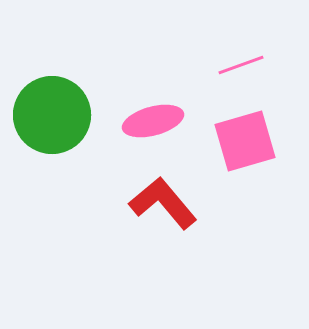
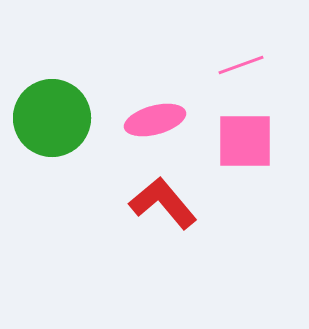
green circle: moved 3 px down
pink ellipse: moved 2 px right, 1 px up
pink square: rotated 16 degrees clockwise
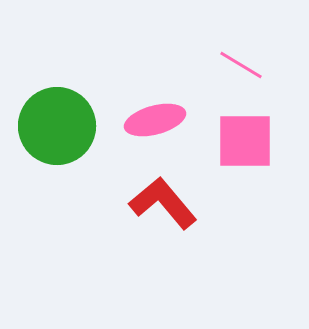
pink line: rotated 51 degrees clockwise
green circle: moved 5 px right, 8 px down
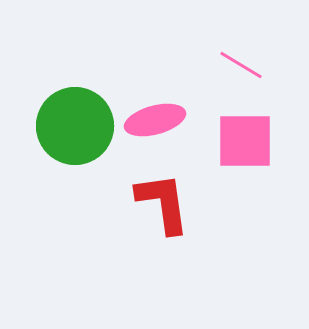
green circle: moved 18 px right
red L-shape: rotated 32 degrees clockwise
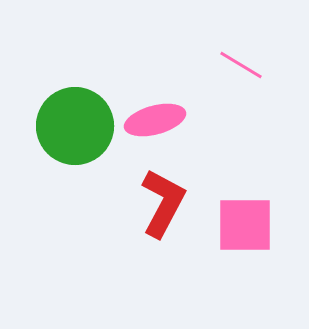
pink square: moved 84 px down
red L-shape: rotated 36 degrees clockwise
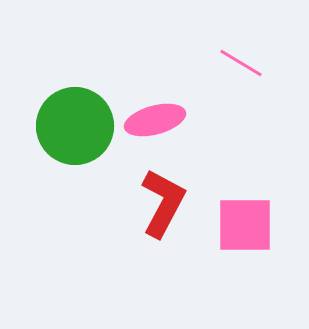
pink line: moved 2 px up
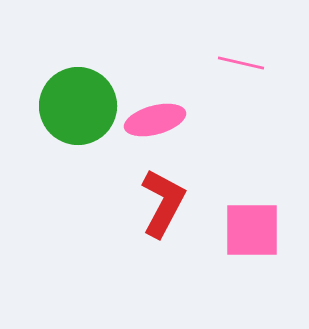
pink line: rotated 18 degrees counterclockwise
green circle: moved 3 px right, 20 px up
pink square: moved 7 px right, 5 px down
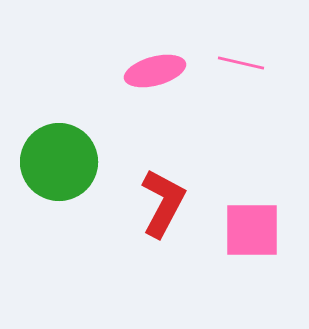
green circle: moved 19 px left, 56 px down
pink ellipse: moved 49 px up
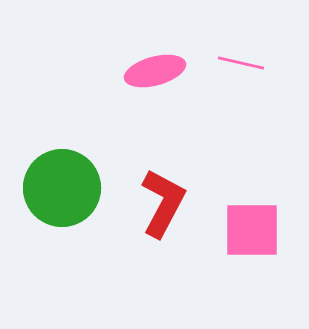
green circle: moved 3 px right, 26 px down
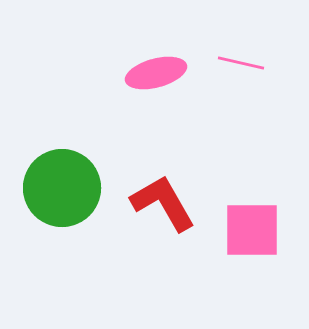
pink ellipse: moved 1 px right, 2 px down
red L-shape: rotated 58 degrees counterclockwise
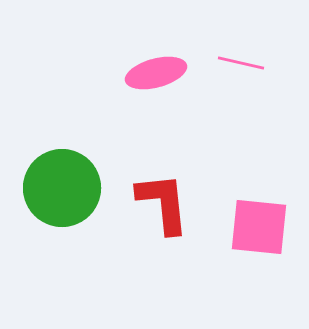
red L-shape: rotated 24 degrees clockwise
pink square: moved 7 px right, 3 px up; rotated 6 degrees clockwise
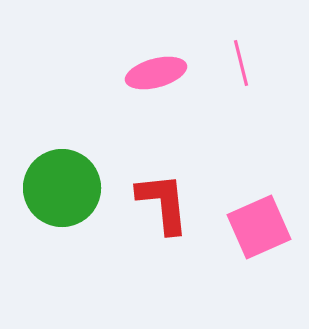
pink line: rotated 63 degrees clockwise
pink square: rotated 30 degrees counterclockwise
